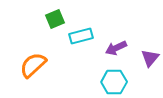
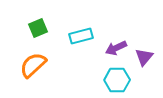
green square: moved 17 px left, 9 px down
purple triangle: moved 6 px left, 1 px up
cyan hexagon: moved 3 px right, 2 px up
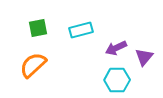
green square: rotated 12 degrees clockwise
cyan rectangle: moved 6 px up
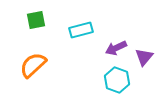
green square: moved 2 px left, 8 px up
cyan hexagon: rotated 20 degrees clockwise
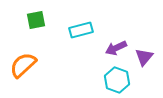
orange semicircle: moved 10 px left
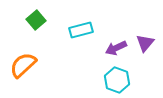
green square: rotated 30 degrees counterclockwise
purple triangle: moved 1 px right, 14 px up
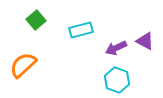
purple triangle: moved 2 px up; rotated 42 degrees counterclockwise
